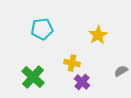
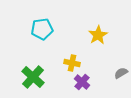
gray semicircle: moved 2 px down
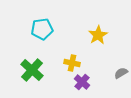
green cross: moved 1 px left, 7 px up
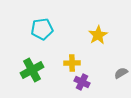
yellow cross: rotated 14 degrees counterclockwise
green cross: rotated 20 degrees clockwise
purple cross: rotated 14 degrees counterclockwise
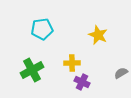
yellow star: rotated 18 degrees counterclockwise
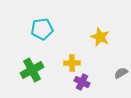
yellow star: moved 2 px right, 2 px down
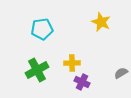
yellow star: moved 1 px right, 15 px up
green cross: moved 5 px right
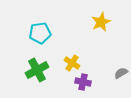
yellow star: rotated 24 degrees clockwise
cyan pentagon: moved 2 px left, 4 px down
yellow cross: rotated 35 degrees clockwise
purple cross: moved 1 px right; rotated 14 degrees counterclockwise
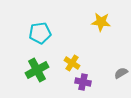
yellow star: rotated 30 degrees clockwise
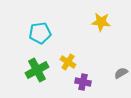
yellow cross: moved 4 px left, 1 px up
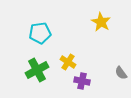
yellow star: rotated 24 degrees clockwise
gray semicircle: rotated 96 degrees counterclockwise
purple cross: moved 1 px left, 1 px up
